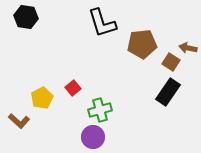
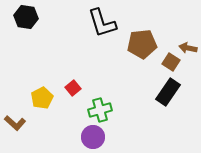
brown L-shape: moved 4 px left, 2 px down
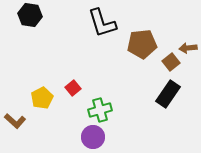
black hexagon: moved 4 px right, 2 px up
brown arrow: rotated 18 degrees counterclockwise
brown square: rotated 18 degrees clockwise
black rectangle: moved 2 px down
brown L-shape: moved 2 px up
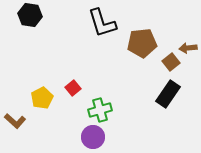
brown pentagon: moved 1 px up
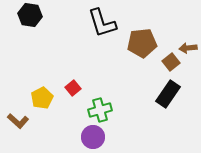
brown L-shape: moved 3 px right
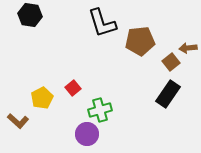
brown pentagon: moved 2 px left, 2 px up
purple circle: moved 6 px left, 3 px up
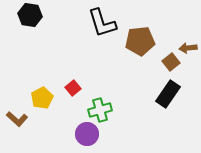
brown L-shape: moved 1 px left, 2 px up
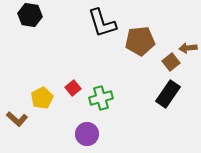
green cross: moved 1 px right, 12 px up
